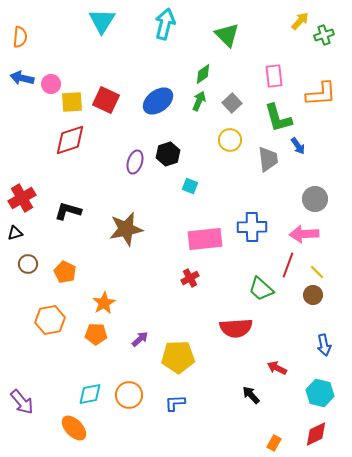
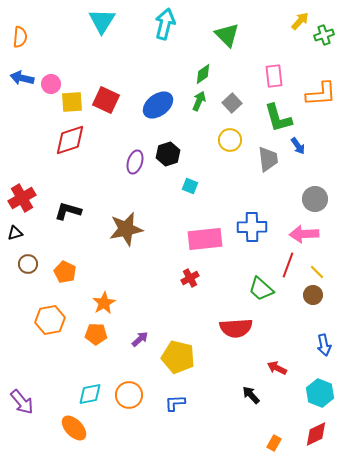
blue ellipse at (158, 101): moved 4 px down
yellow pentagon at (178, 357): rotated 16 degrees clockwise
cyan hexagon at (320, 393): rotated 8 degrees clockwise
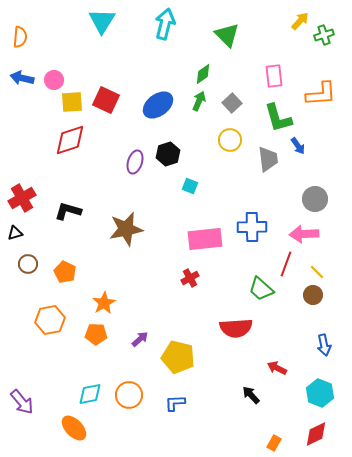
pink circle at (51, 84): moved 3 px right, 4 px up
red line at (288, 265): moved 2 px left, 1 px up
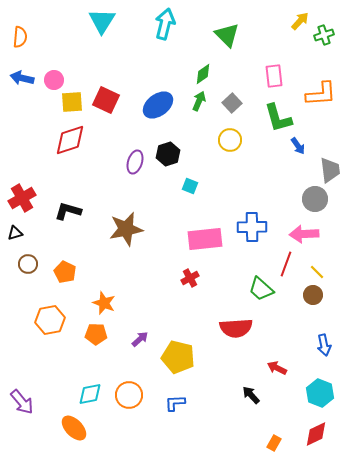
gray trapezoid at (268, 159): moved 62 px right, 11 px down
orange star at (104, 303): rotated 20 degrees counterclockwise
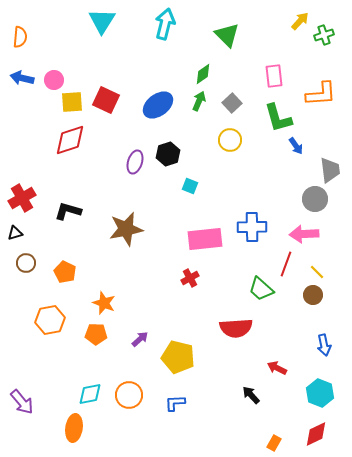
blue arrow at (298, 146): moved 2 px left
brown circle at (28, 264): moved 2 px left, 1 px up
orange ellipse at (74, 428): rotated 52 degrees clockwise
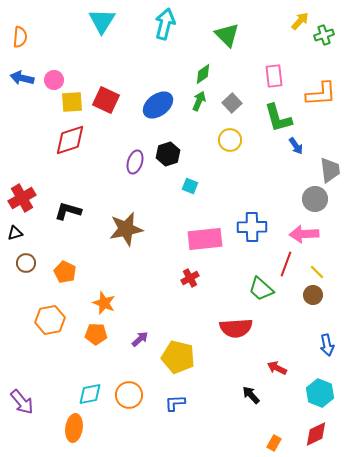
blue arrow at (324, 345): moved 3 px right
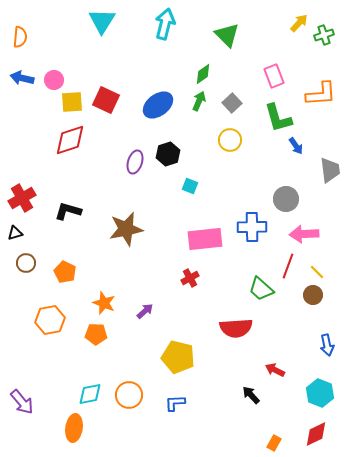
yellow arrow at (300, 21): moved 1 px left, 2 px down
pink rectangle at (274, 76): rotated 15 degrees counterclockwise
gray circle at (315, 199): moved 29 px left
red line at (286, 264): moved 2 px right, 2 px down
purple arrow at (140, 339): moved 5 px right, 28 px up
red arrow at (277, 368): moved 2 px left, 2 px down
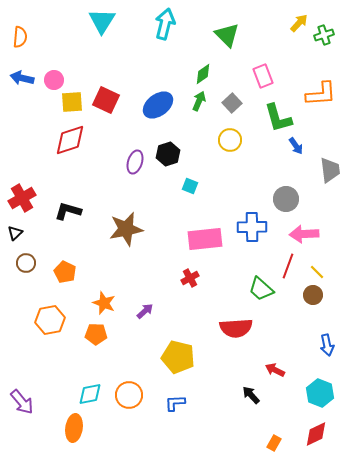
pink rectangle at (274, 76): moved 11 px left
black triangle at (15, 233): rotated 28 degrees counterclockwise
